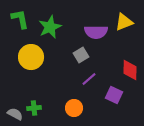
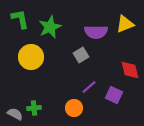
yellow triangle: moved 1 px right, 2 px down
red diamond: rotated 15 degrees counterclockwise
purple line: moved 8 px down
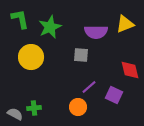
gray square: rotated 35 degrees clockwise
orange circle: moved 4 px right, 1 px up
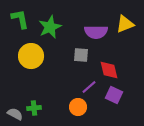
yellow circle: moved 1 px up
red diamond: moved 21 px left
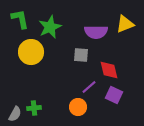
yellow circle: moved 4 px up
gray semicircle: rotated 91 degrees clockwise
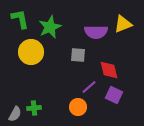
yellow triangle: moved 2 px left
gray square: moved 3 px left
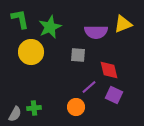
orange circle: moved 2 px left
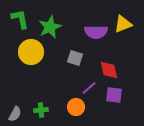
gray square: moved 3 px left, 3 px down; rotated 14 degrees clockwise
purple line: moved 1 px down
purple square: rotated 18 degrees counterclockwise
green cross: moved 7 px right, 2 px down
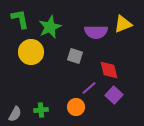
gray square: moved 2 px up
purple square: rotated 36 degrees clockwise
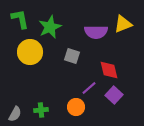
yellow circle: moved 1 px left
gray square: moved 3 px left
